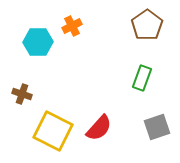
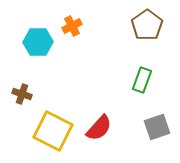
green rectangle: moved 2 px down
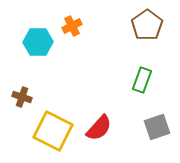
brown cross: moved 3 px down
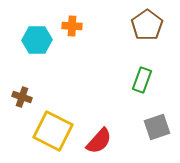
orange cross: rotated 30 degrees clockwise
cyan hexagon: moved 1 px left, 2 px up
red semicircle: moved 13 px down
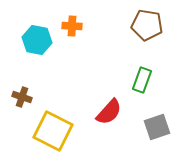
brown pentagon: rotated 28 degrees counterclockwise
cyan hexagon: rotated 12 degrees clockwise
red semicircle: moved 10 px right, 29 px up
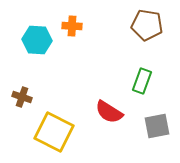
cyan hexagon: rotated 8 degrees counterclockwise
green rectangle: moved 1 px down
red semicircle: rotated 80 degrees clockwise
gray square: moved 1 px up; rotated 8 degrees clockwise
yellow square: moved 1 px right, 1 px down
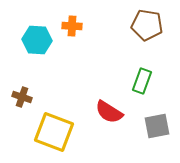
yellow square: rotated 6 degrees counterclockwise
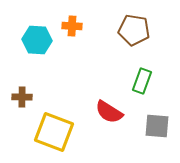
brown pentagon: moved 13 px left, 5 px down
brown cross: rotated 18 degrees counterclockwise
gray square: rotated 16 degrees clockwise
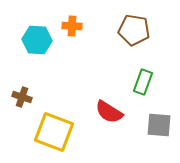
green rectangle: moved 1 px right, 1 px down
brown cross: rotated 18 degrees clockwise
gray square: moved 2 px right, 1 px up
